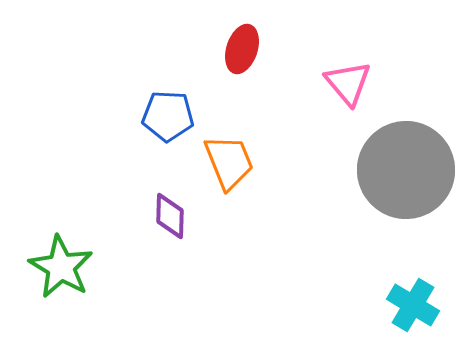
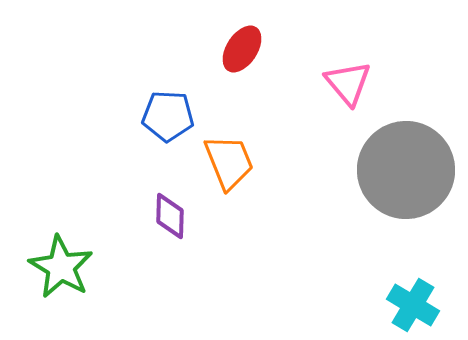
red ellipse: rotated 15 degrees clockwise
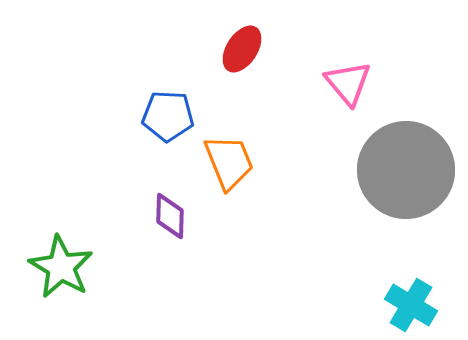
cyan cross: moved 2 px left
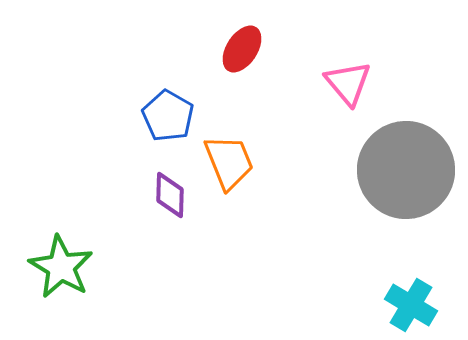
blue pentagon: rotated 27 degrees clockwise
purple diamond: moved 21 px up
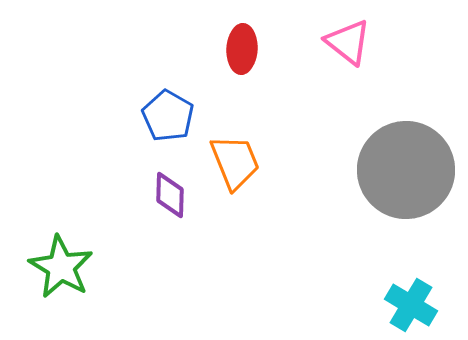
red ellipse: rotated 30 degrees counterclockwise
pink triangle: moved 41 px up; rotated 12 degrees counterclockwise
orange trapezoid: moved 6 px right
